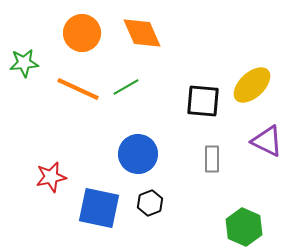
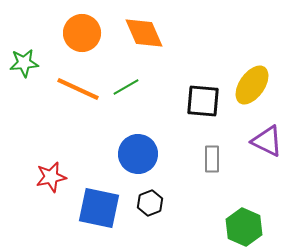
orange diamond: moved 2 px right
yellow ellipse: rotated 12 degrees counterclockwise
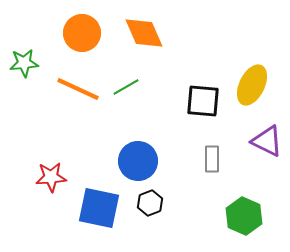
yellow ellipse: rotated 9 degrees counterclockwise
blue circle: moved 7 px down
red star: rotated 8 degrees clockwise
green hexagon: moved 11 px up
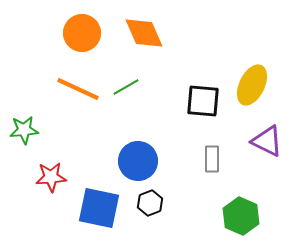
green star: moved 67 px down
green hexagon: moved 3 px left
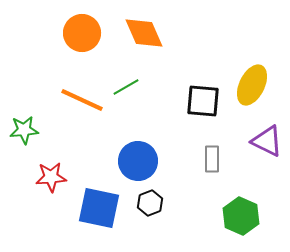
orange line: moved 4 px right, 11 px down
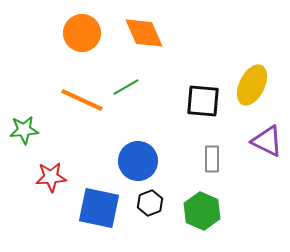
green hexagon: moved 39 px left, 5 px up
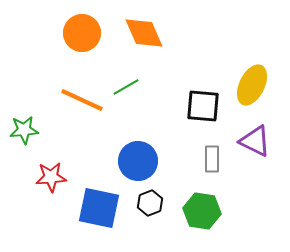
black square: moved 5 px down
purple triangle: moved 12 px left
green hexagon: rotated 15 degrees counterclockwise
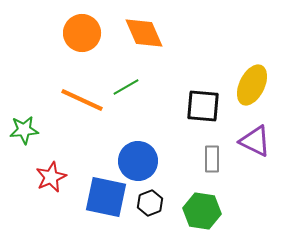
red star: rotated 20 degrees counterclockwise
blue square: moved 7 px right, 11 px up
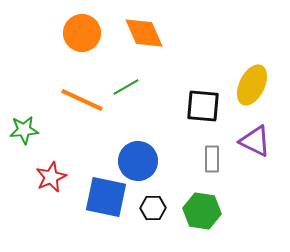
black hexagon: moved 3 px right, 5 px down; rotated 20 degrees clockwise
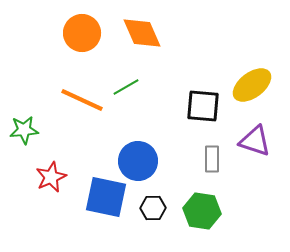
orange diamond: moved 2 px left
yellow ellipse: rotated 27 degrees clockwise
purple triangle: rotated 8 degrees counterclockwise
